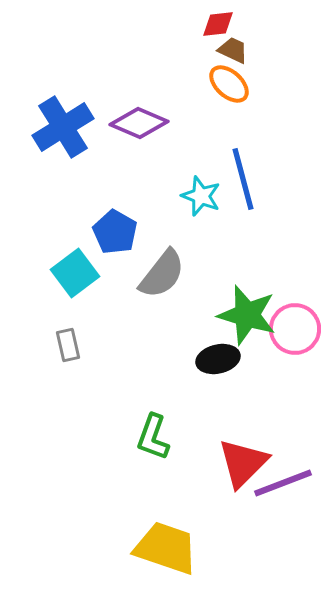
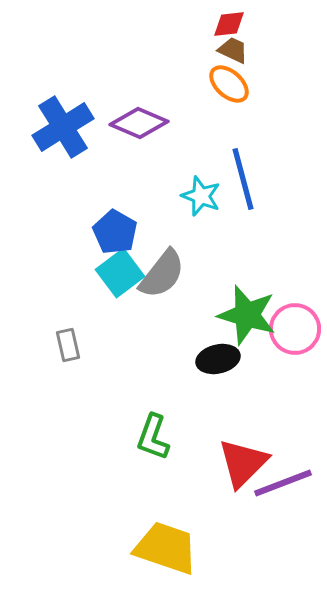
red diamond: moved 11 px right
cyan square: moved 45 px right
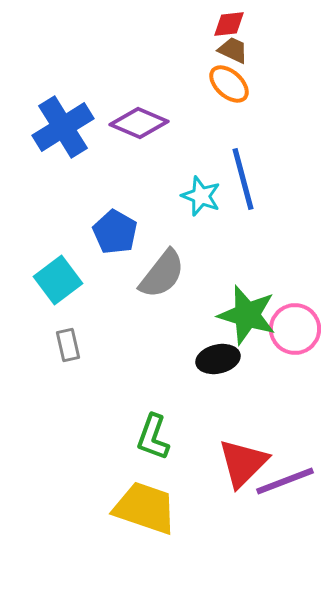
cyan square: moved 62 px left, 7 px down
purple line: moved 2 px right, 2 px up
yellow trapezoid: moved 21 px left, 40 px up
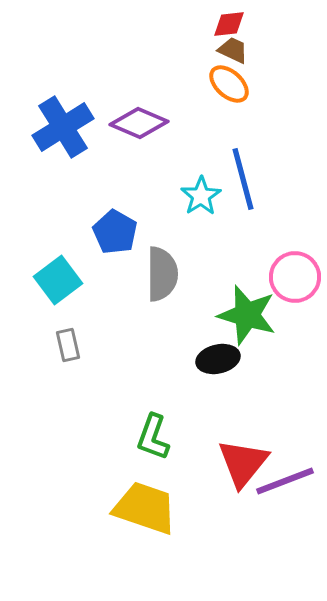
cyan star: rotated 18 degrees clockwise
gray semicircle: rotated 38 degrees counterclockwise
pink circle: moved 52 px up
red triangle: rotated 6 degrees counterclockwise
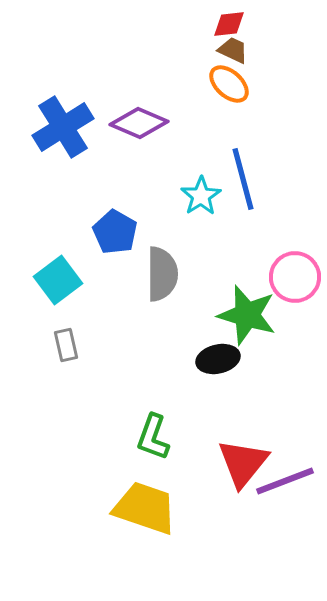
gray rectangle: moved 2 px left
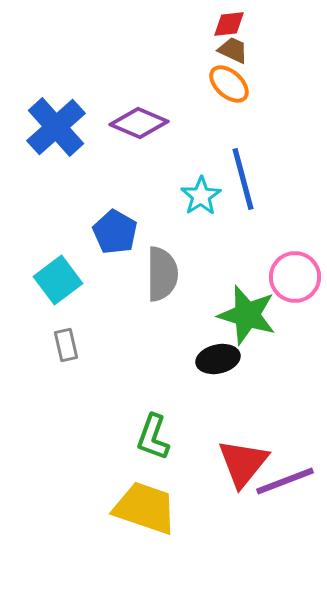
blue cross: moved 7 px left; rotated 10 degrees counterclockwise
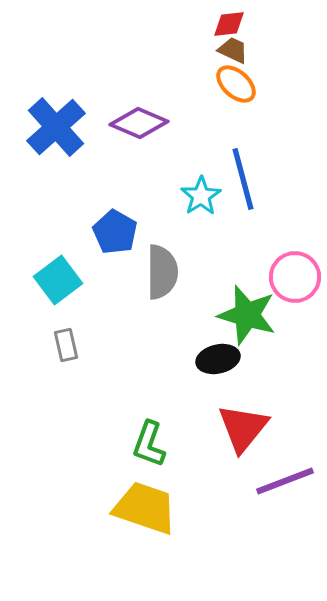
orange ellipse: moved 7 px right
gray semicircle: moved 2 px up
green L-shape: moved 4 px left, 7 px down
red triangle: moved 35 px up
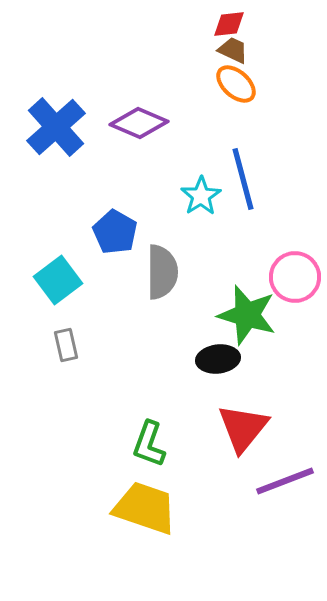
black ellipse: rotated 6 degrees clockwise
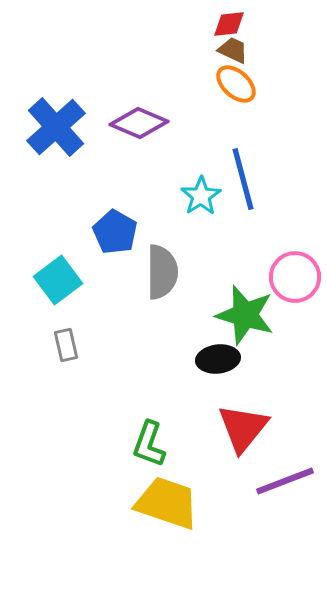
green star: moved 2 px left
yellow trapezoid: moved 22 px right, 5 px up
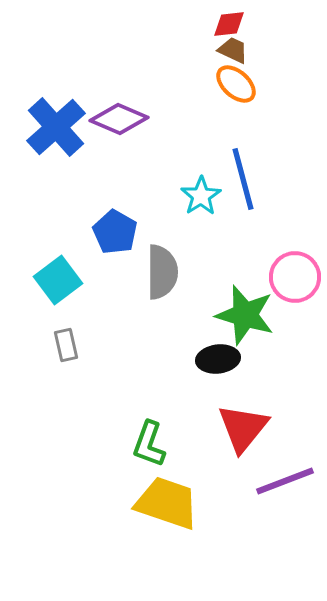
purple diamond: moved 20 px left, 4 px up
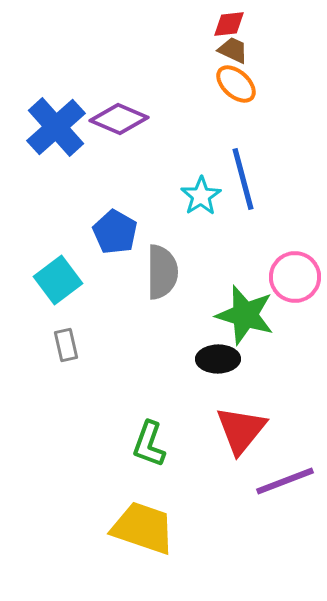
black ellipse: rotated 6 degrees clockwise
red triangle: moved 2 px left, 2 px down
yellow trapezoid: moved 24 px left, 25 px down
